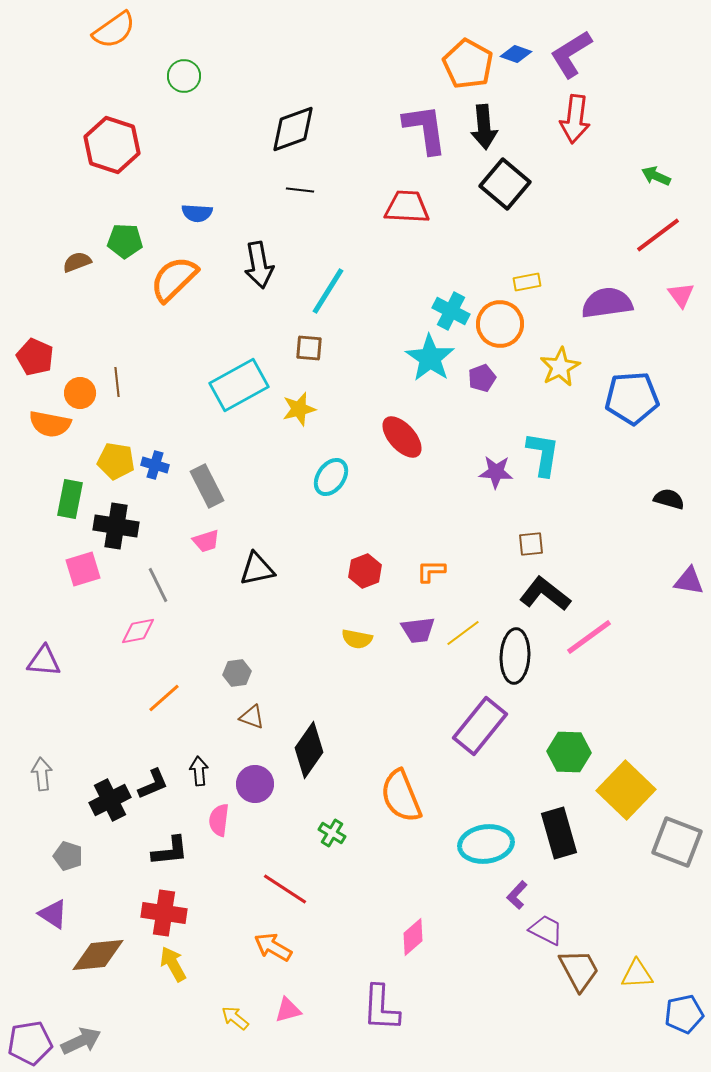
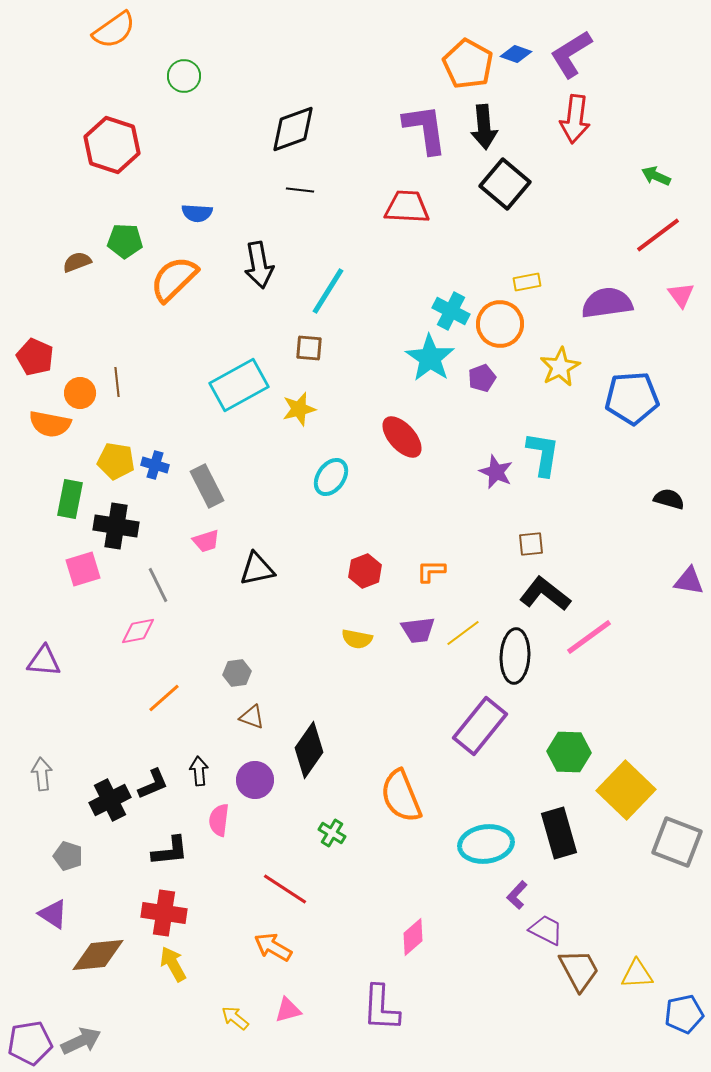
purple star at (496, 472): rotated 20 degrees clockwise
purple circle at (255, 784): moved 4 px up
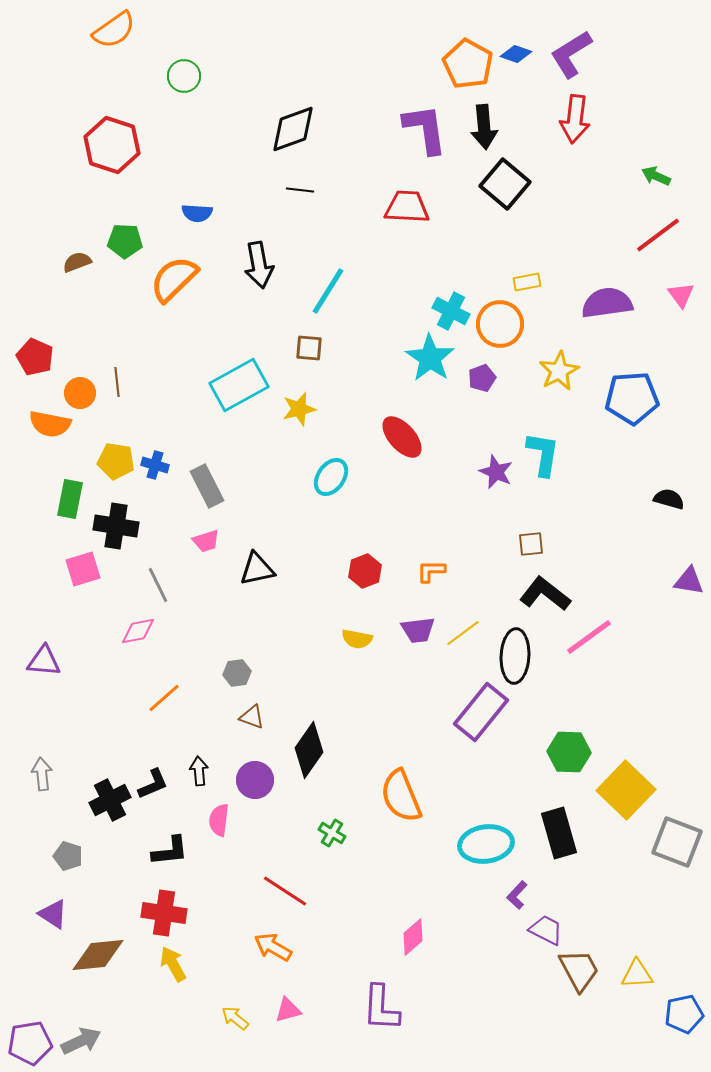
yellow star at (560, 367): moved 1 px left, 4 px down
purple rectangle at (480, 726): moved 1 px right, 14 px up
red line at (285, 889): moved 2 px down
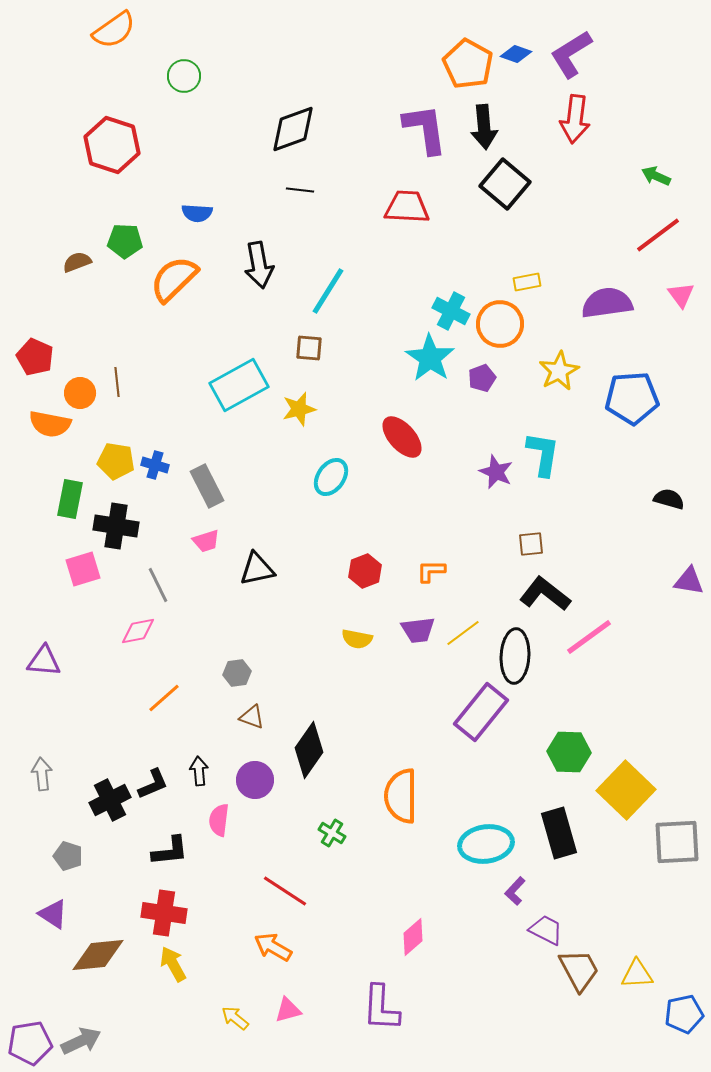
orange semicircle at (401, 796): rotated 22 degrees clockwise
gray square at (677, 842): rotated 24 degrees counterclockwise
purple L-shape at (517, 895): moved 2 px left, 4 px up
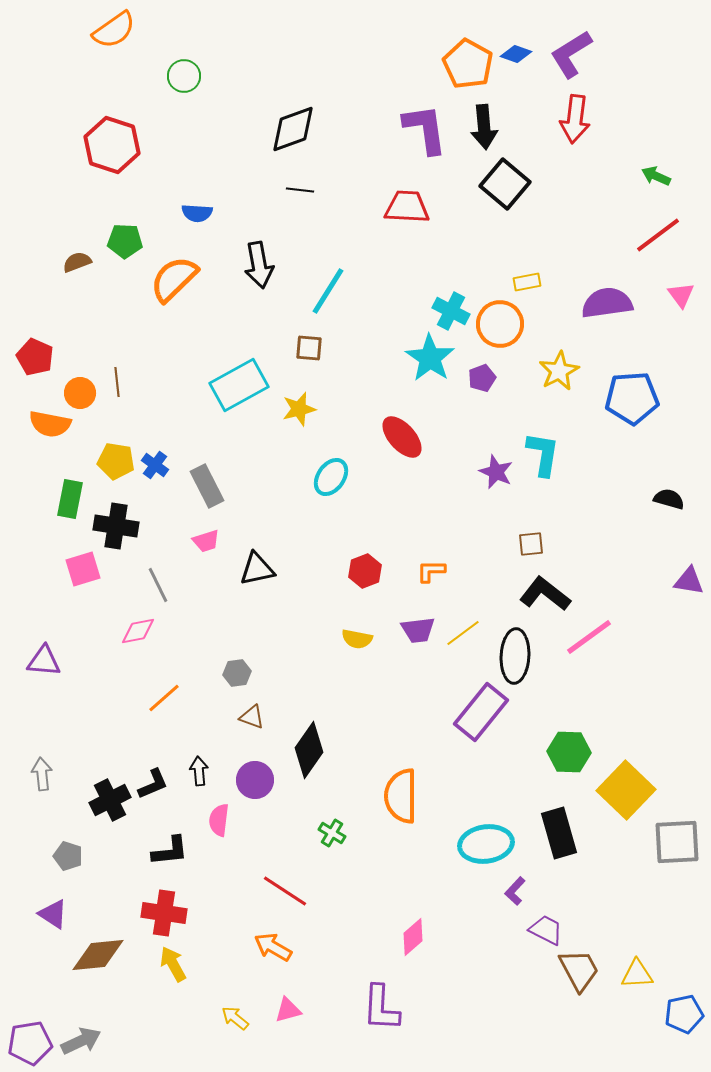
blue cross at (155, 465): rotated 20 degrees clockwise
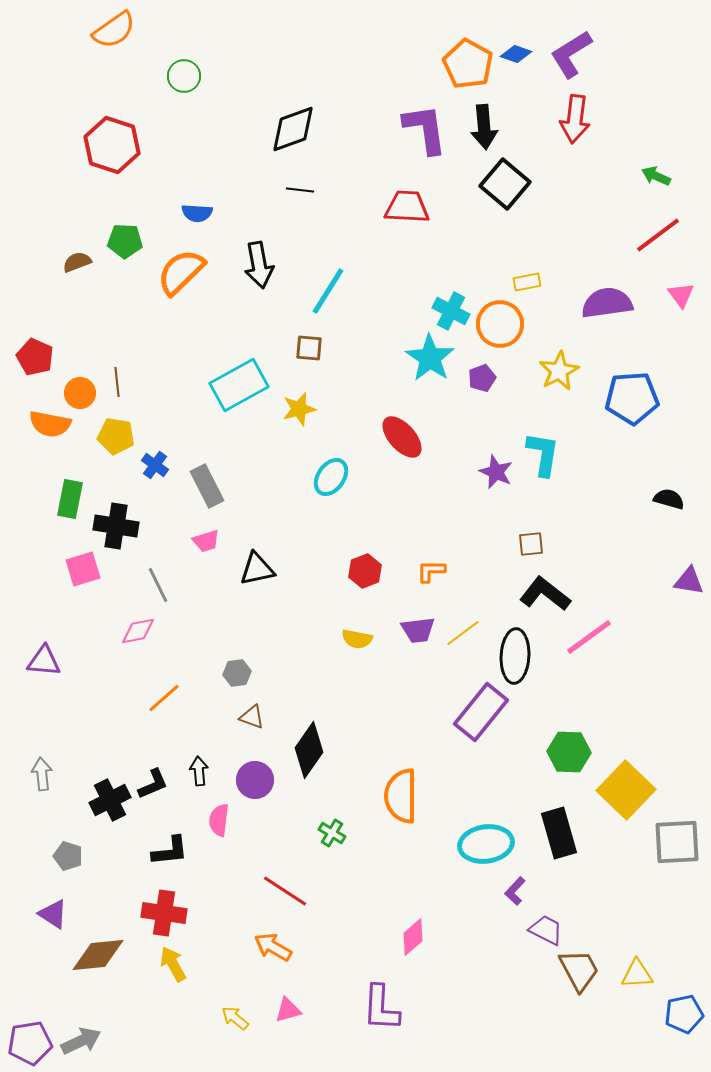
orange semicircle at (174, 279): moved 7 px right, 7 px up
yellow pentagon at (116, 461): moved 25 px up
